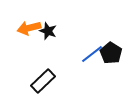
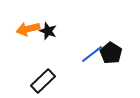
orange arrow: moved 1 px left, 1 px down
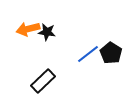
black star: moved 1 px left, 1 px down; rotated 12 degrees counterclockwise
blue line: moved 4 px left
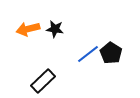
black star: moved 8 px right, 3 px up
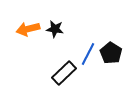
blue line: rotated 25 degrees counterclockwise
black rectangle: moved 21 px right, 8 px up
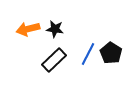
black rectangle: moved 10 px left, 13 px up
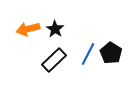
black star: rotated 24 degrees clockwise
